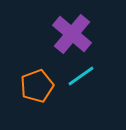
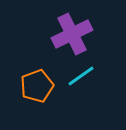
purple cross: rotated 24 degrees clockwise
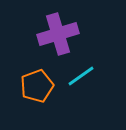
purple cross: moved 14 px left; rotated 9 degrees clockwise
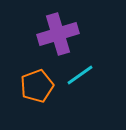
cyan line: moved 1 px left, 1 px up
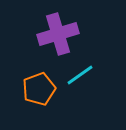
orange pentagon: moved 2 px right, 3 px down
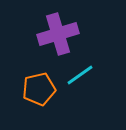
orange pentagon: rotated 8 degrees clockwise
